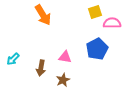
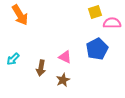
orange arrow: moved 23 px left
pink triangle: rotated 16 degrees clockwise
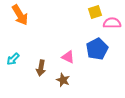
pink triangle: moved 3 px right
brown star: rotated 24 degrees counterclockwise
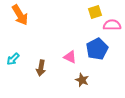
pink semicircle: moved 2 px down
pink triangle: moved 2 px right
brown star: moved 19 px right
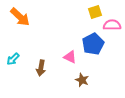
orange arrow: moved 2 px down; rotated 15 degrees counterclockwise
blue pentagon: moved 4 px left, 5 px up
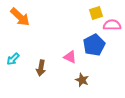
yellow square: moved 1 px right, 1 px down
blue pentagon: moved 1 px right, 1 px down
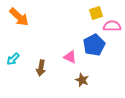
orange arrow: moved 1 px left
pink semicircle: moved 1 px down
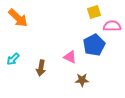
yellow square: moved 2 px left, 1 px up
orange arrow: moved 1 px left, 1 px down
brown star: rotated 24 degrees counterclockwise
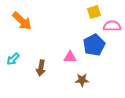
orange arrow: moved 4 px right, 3 px down
pink triangle: rotated 24 degrees counterclockwise
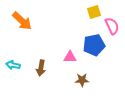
pink semicircle: rotated 66 degrees clockwise
blue pentagon: rotated 15 degrees clockwise
cyan arrow: moved 6 px down; rotated 56 degrees clockwise
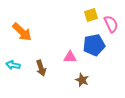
yellow square: moved 3 px left, 3 px down
orange arrow: moved 11 px down
pink semicircle: moved 1 px left, 2 px up
brown arrow: rotated 28 degrees counterclockwise
brown star: rotated 24 degrees clockwise
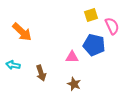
pink semicircle: moved 1 px right, 2 px down
blue pentagon: rotated 25 degrees clockwise
pink triangle: moved 2 px right
brown arrow: moved 5 px down
brown star: moved 8 px left, 4 px down
